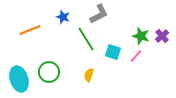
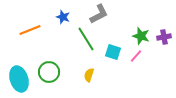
purple cross: moved 2 px right, 1 px down; rotated 32 degrees clockwise
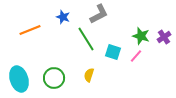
purple cross: rotated 24 degrees counterclockwise
green circle: moved 5 px right, 6 px down
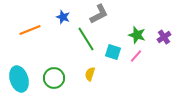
green star: moved 4 px left, 1 px up
yellow semicircle: moved 1 px right, 1 px up
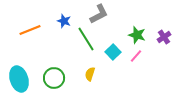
blue star: moved 1 px right, 4 px down
cyan square: rotated 28 degrees clockwise
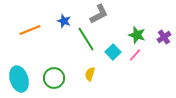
pink line: moved 1 px left, 1 px up
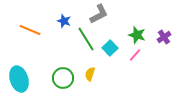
orange line: rotated 45 degrees clockwise
cyan square: moved 3 px left, 4 px up
green circle: moved 9 px right
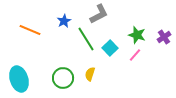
blue star: rotated 24 degrees clockwise
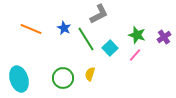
blue star: moved 7 px down; rotated 16 degrees counterclockwise
orange line: moved 1 px right, 1 px up
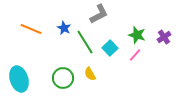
green line: moved 1 px left, 3 px down
yellow semicircle: rotated 48 degrees counterclockwise
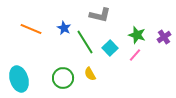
gray L-shape: moved 1 px right, 1 px down; rotated 40 degrees clockwise
